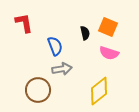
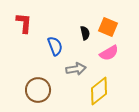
red L-shape: rotated 15 degrees clockwise
pink semicircle: rotated 48 degrees counterclockwise
gray arrow: moved 14 px right
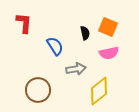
blue semicircle: rotated 12 degrees counterclockwise
pink semicircle: rotated 18 degrees clockwise
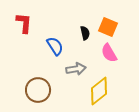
pink semicircle: rotated 72 degrees clockwise
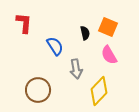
pink semicircle: moved 2 px down
gray arrow: rotated 90 degrees clockwise
yellow diamond: rotated 8 degrees counterclockwise
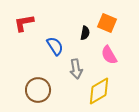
red L-shape: rotated 105 degrees counterclockwise
orange square: moved 1 px left, 4 px up
black semicircle: rotated 24 degrees clockwise
yellow diamond: rotated 16 degrees clockwise
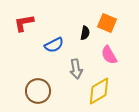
blue semicircle: moved 1 px left, 1 px up; rotated 96 degrees clockwise
brown circle: moved 1 px down
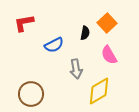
orange square: rotated 24 degrees clockwise
brown circle: moved 7 px left, 3 px down
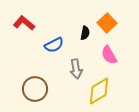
red L-shape: rotated 50 degrees clockwise
brown circle: moved 4 px right, 5 px up
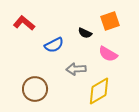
orange square: moved 3 px right, 2 px up; rotated 24 degrees clockwise
black semicircle: rotated 104 degrees clockwise
pink semicircle: moved 1 px left, 1 px up; rotated 30 degrees counterclockwise
gray arrow: rotated 96 degrees clockwise
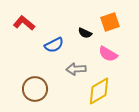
orange square: moved 1 px down
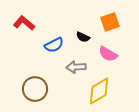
black semicircle: moved 2 px left, 4 px down
gray arrow: moved 2 px up
